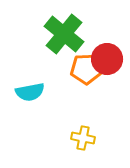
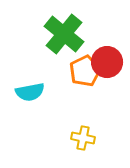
red circle: moved 3 px down
orange pentagon: moved 1 px left, 2 px down; rotated 24 degrees counterclockwise
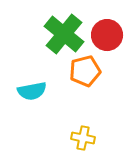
red circle: moved 27 px up
orange pentagon: rotated 12 degrees clockwise
cyan semicircle: moved 2 px right, 1 px up
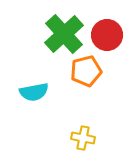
green cross: rotated 9 degrees clockwise
orange pentagon: moved 1 px right
cyan semicircle: moved 2 px right, 1 px down
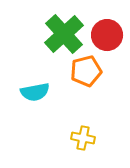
cyan semicircle: moved 1 px right
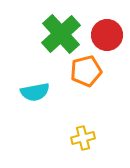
green cross: moved 3 px left
yellow cross: rotated 25 degrees counterclockwise
